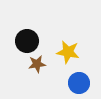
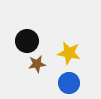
yellow star: moved 1 px right, 1 px down
blue circle: moved 10 px left
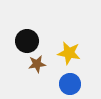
blue circle: moved 1 px right, 1 px down
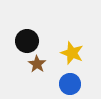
yellow star: moved 3 px right; rotated 10 degrees clockwise
brown star: rotated 30 degrees counterclockwise
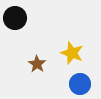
black circle: moved 12 px left, 23 px up
blue circle: moved 10 px right
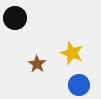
blue circle: moved 1 px left, 1 px down
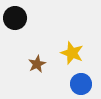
brown star: rotated 12 degrees clockwise
blue circle: moved 2 px right, 1 px up
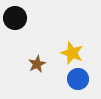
blue circle: moved 3 px left, 5 px up
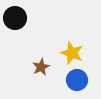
brown star: moved 4 px right, 3 px down
blue circle: moved 1 px left, 1 px down
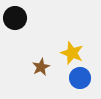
blue circle: moved 3 px right, 2 px up
